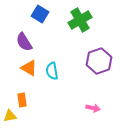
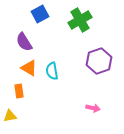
blue square: rotated 30 degrees clockwise
orange rectangle: moved 3 px left, 9 px up
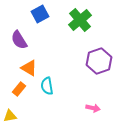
green cross: rotated 10 degrees counterclockwise
purple semicircle: moved 5 px left, 2 px up
cyan semicircle: moved 5 px left, 15 px down
orange rectangle: moved 2 px up; rotated 48 degrees clockwise
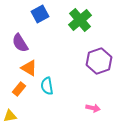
purple semicircle: moved 1 px right, 3 px down
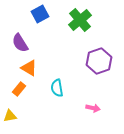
cyan semicircle: moved 10 px right, 2 px down
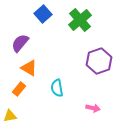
blue square: moved 3 px right; rotated 12 degrees counterclockwise
purple semicircle: rotated 72 degrees clockwise
